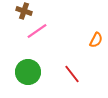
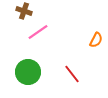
pink line: moved 1 px right, 1 px down
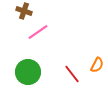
orange semicircle: moved 1 px right, 25 px down
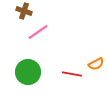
orange semicircle: moved 1 px left, 1 px up; rotated 35 degrees clockwise
red line: rotated 42 degrees counterclockwise
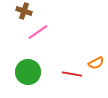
orange semicircle: moved 1 px up
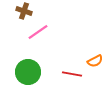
orange semicircle: moved 1 px left, 2 px up
